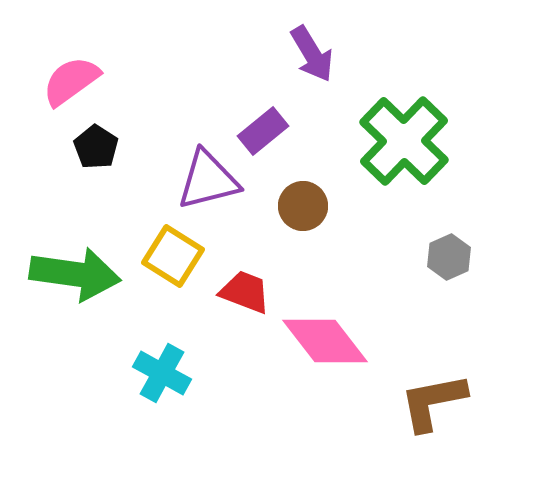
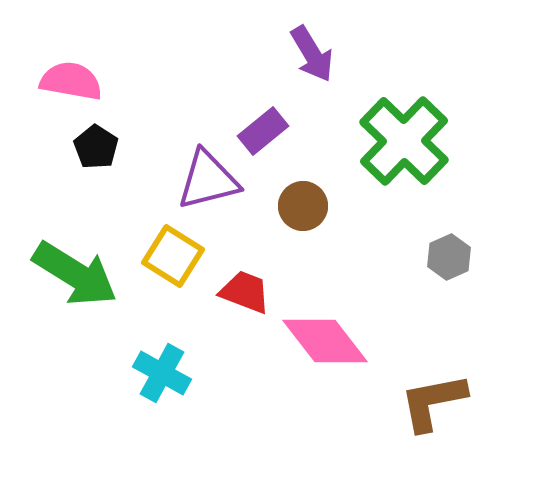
pink semicircle: rotated 46 degrees clockwise
green arrow: rotated 24 degrees clockwise
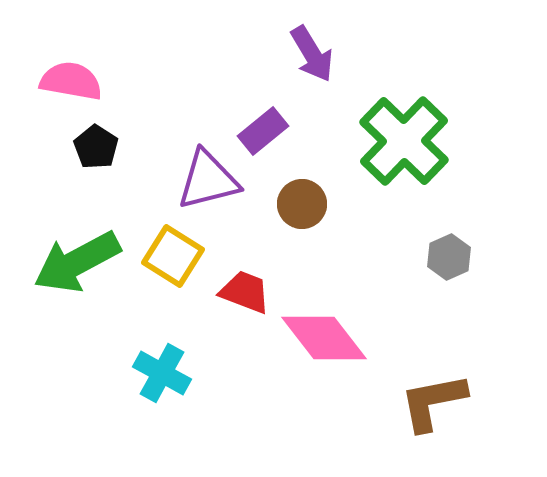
brown circle: moved 1 px left, 2 px up
green arrow: moved 2 px right, 12 px up; rotated 120 degrees clockwise
pink diamond: moved 1 px left, 3 px up
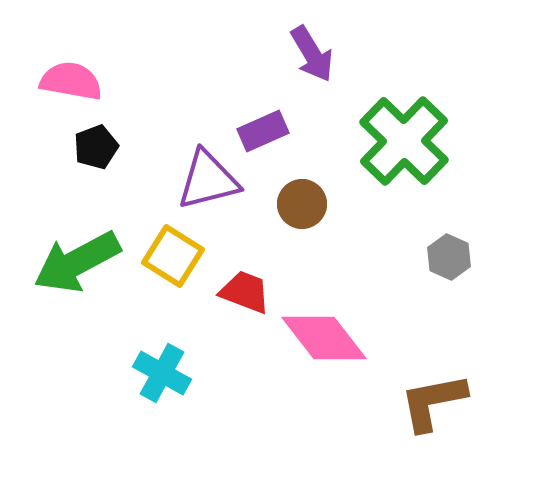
purple rectangle: rotated 15 degrees clockwise
black pentagon: rotated 18 degrees clockwise
gray hexagon: rotated 12 degrees counterclockwise
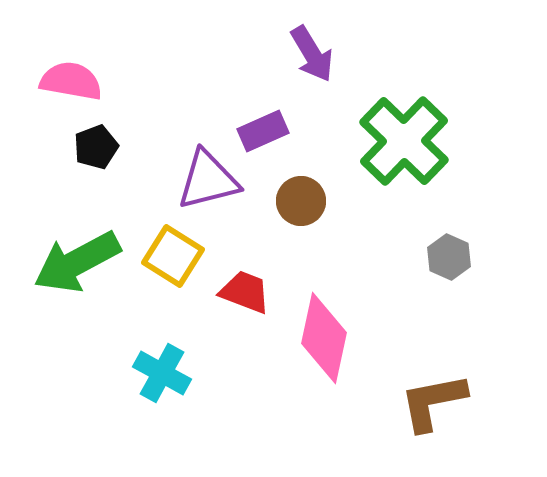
brown circle: moved 1 px left, 3 px up
pink diamond: rotated 50 degrees clockwise
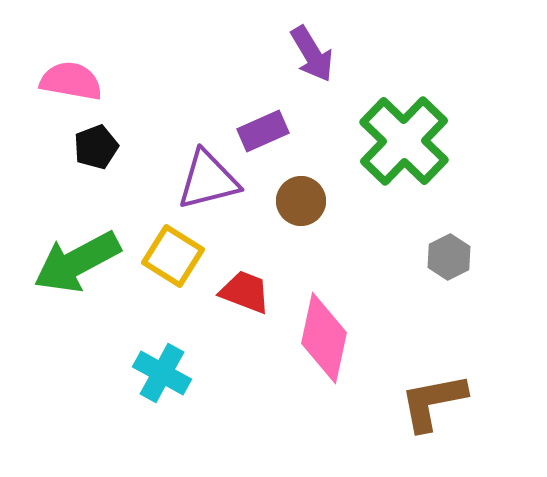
gray hexagon: rotated 9 degrees clockwise
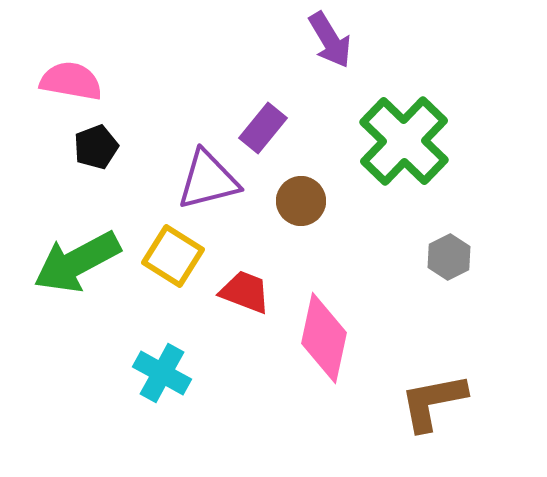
purple arrow: moved 18 px right, 14 px up
purple rectangle: moved 3 px up; rotated 27 degrees counterclockwise
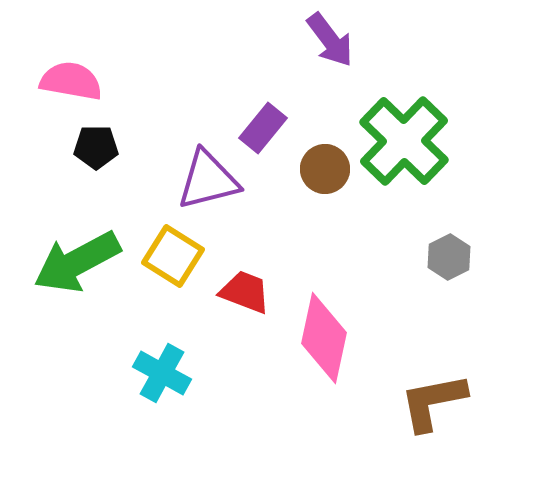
purple arrow: rotated 6 degrees counterclockwise
black pentagon: rotated 21 degrees clockwise
brown circle: moved 24 px right, 32 px up
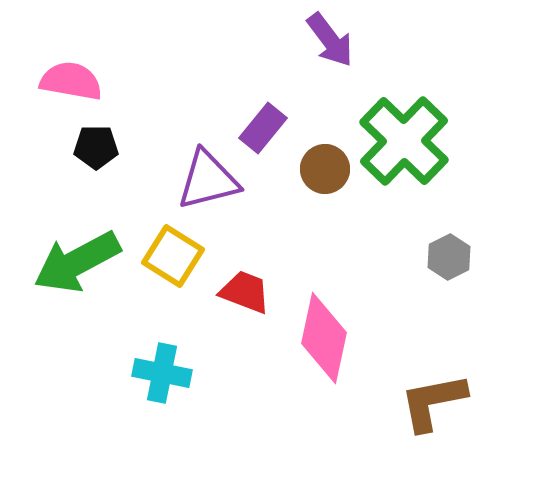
cyan cross: rotated 18 degrees counterclockwise
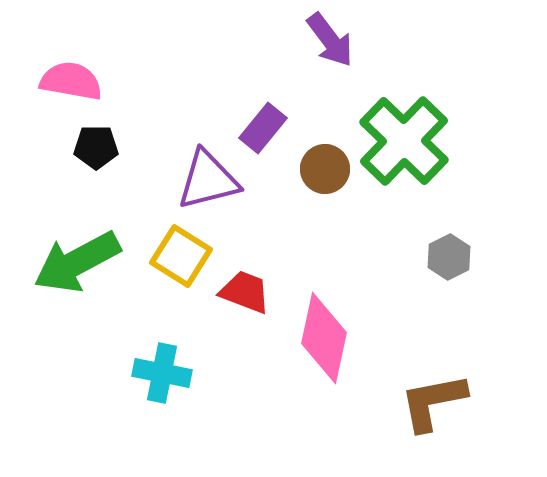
yellow square: moved 8 px right
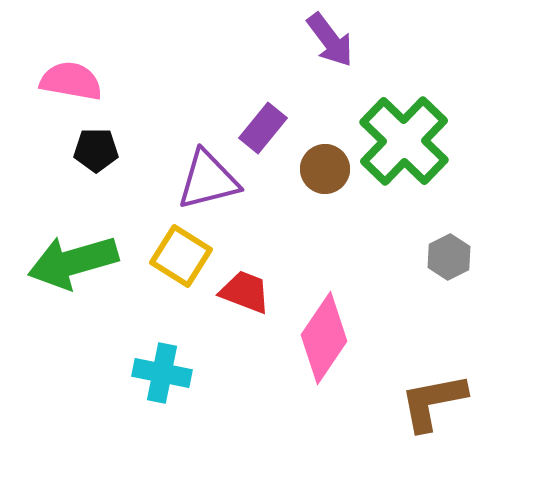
black pentagon: moved 3 px down
green arrow: moved 4 px left; rotated 12 degrees clockwise
pink diamond: rotated 22 degrees clockwise
